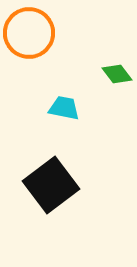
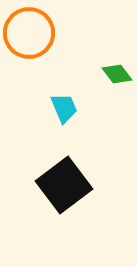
cyan trapezoid: rotated 56 degrees clockwise
black square: moved 13 px right
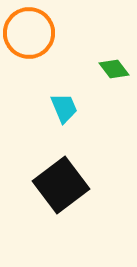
green diamond: moved 3 px left, 5 px up
black square: moved 3 px left
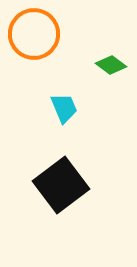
orange circle: moved 5 px right, 1 px down
green diamond: moved 3 px left, 4 px up; rotated 16 degrees counterclockwise
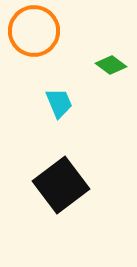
orange circle: moved 3 px up
cyan trapezoid: moved 5 px left, 5 px up
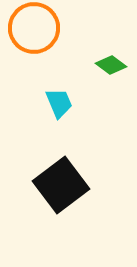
orange circle: moved 3 px up
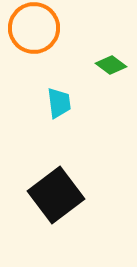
cyan trapezoid: rotated 16 degrees clockwise
black square: moved 5 px left, 10 px down
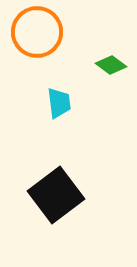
orange circle: moved 3 px right, 4 px down
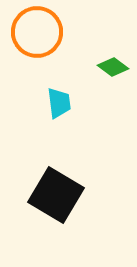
green diamond: moved 2 px right, 2 px down
black square: rotated 22 degrees counterclockwise
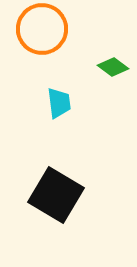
orange circle: moved 5 px right, 3 px up
